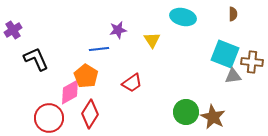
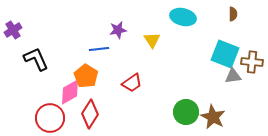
red circle: moved 1 px right
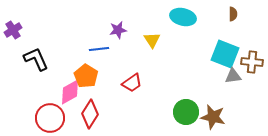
brown star: rotated 15 degrees counterclockwise
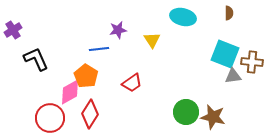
brown semicircle: moved 4 px left, 1 px up
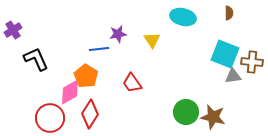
purple star: moved 4 px down
red trapezoid: rotated 90 degrees clockwise
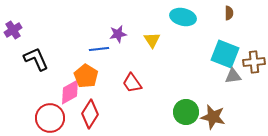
brown cross: moved 2 px right; rotated 10 degrees counterclockwise
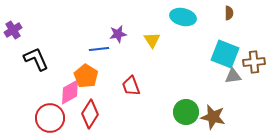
red trapezoid: moved 1 px left, 3 px down; rotated 15 degrees clockwise
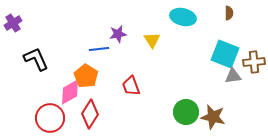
purple cross: moved 7 px up
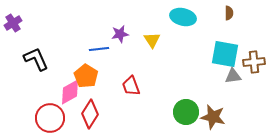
purple star: moved 2 px right
cyan square: rotated 12 degrees counterclockwise
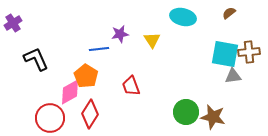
brown semicircle: rotated 128 degrees counterclockwise
brown cross: moved 5 px left, 10 px up
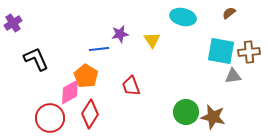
cyan square: moved 4 px left, 3 px up
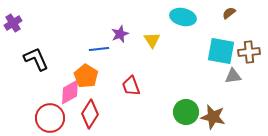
purple star: rotated 12 degrees counterclockwise
